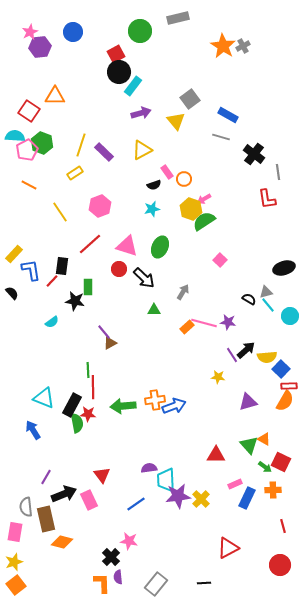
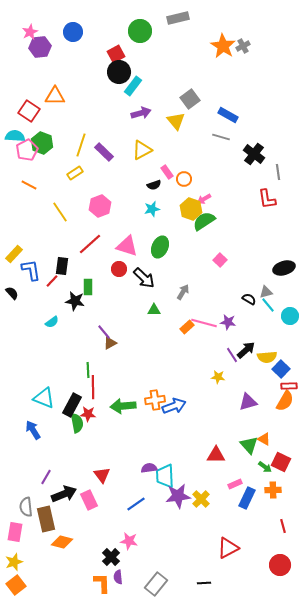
cyan trapezoid at (166, 480): moved 1 px left, 4 px up
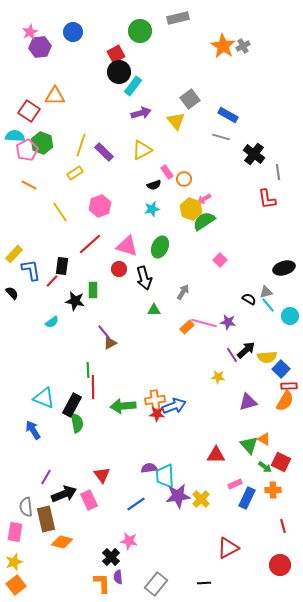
black arrow at (144, 278): rotated 30 degrees clockwise
green rectangle at (88, 287): moved 5 px right, 3 px down
red star at (88, 414): moved 69 px right
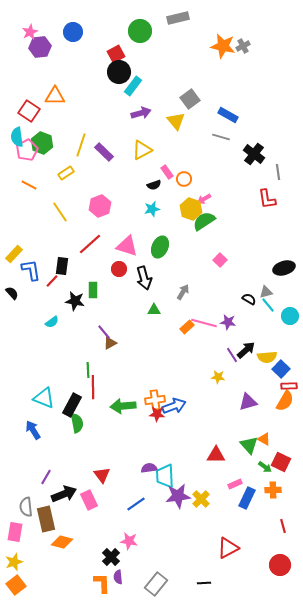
orange star at (223, 46): rotated 20 degrees counterclockwise
cyan semicircle at (15, 136): moved 2 px right, 1 px down; rotated 102 degrees counterclockwise
yellow rectangle at (75, 173): moved 9 px left
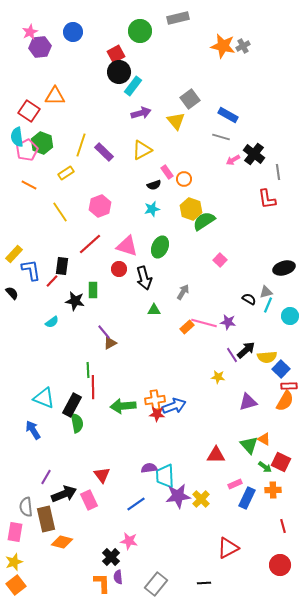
pink arrow at (204, 199): moved 29 px right, 39 px up
cyan line at (268, 305): rotated 63 degrees clockwise
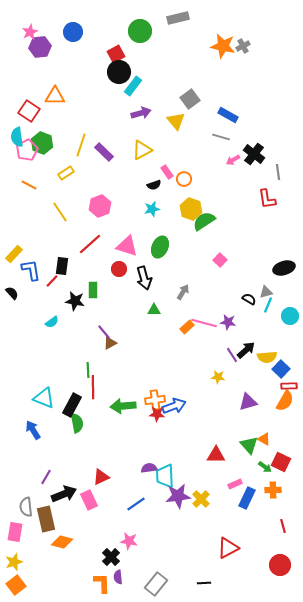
red triangle at (102, 475): moved 1 px left, 2 px down; rotated 42 degrees clockwise
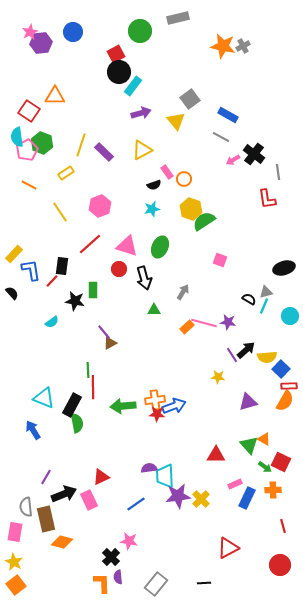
purple hexagon at (40, 47): moved 1 px right, 4 px up
gray line at (221, 137): rotated 12 degrees clockwise
pink square at (220, 260): rotated 24 degrees counterclockwise
cyan line at (268, 305): moved 4 px left, 1 px down
yellow star at (14, 562): rotated 24 degrees counterclockwise
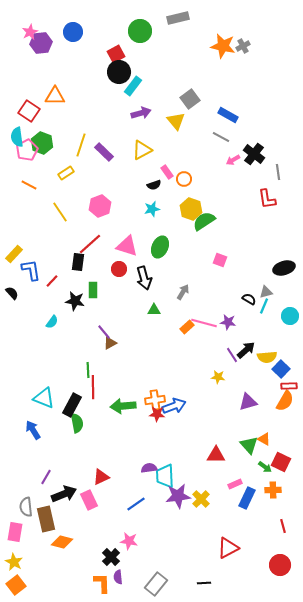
black rectangle at (62, 266): moved 16 px right, 4 px up
cyan semicircle at (52, 322): rotated 16 degrees counterclockwise
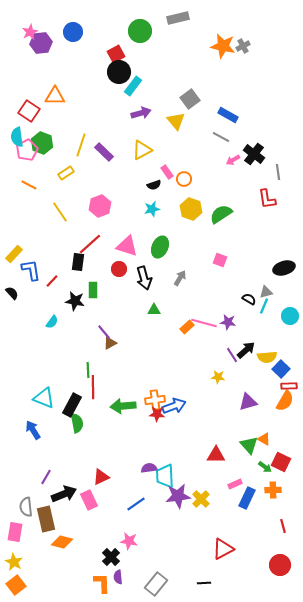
green semicircle at (204, 221): moved 17 px right, 7 px up
gray arrow at (183, 292): moved 3 px left, 14 px up
red triangle at (228, 548): moved 5 px left, 1 px down
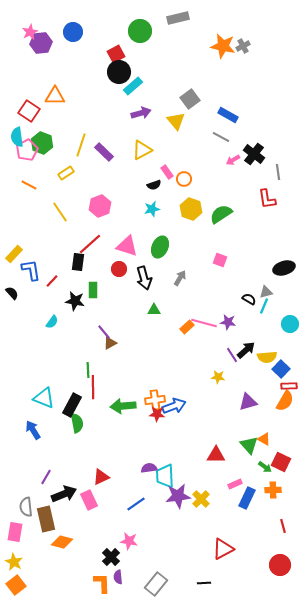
cyan rectangle at (133, 86): rotated 12 degrees clockwise
cyan circle at (290, 316): moved 8 px down
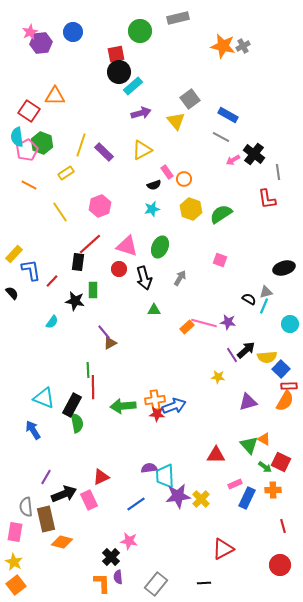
red square at (116, 54): rotated 18 degrees clockwise
